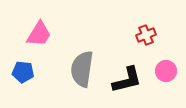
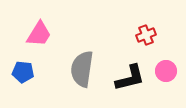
black L-shape: moved 3 px right, 2 px up
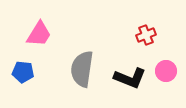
black L-shape: rotated 36 degrees clockwise
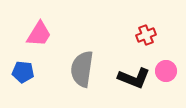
black L-shape: moved 4 px right
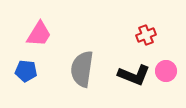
blue pentagon: moved 3 px right, 1 px up
black L-shape: moved 3 px up
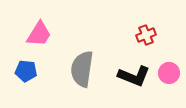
pink circle: moved 3 px right, 2 px down
black L-shape: moved 1 px down
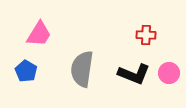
red cross: rotated 24 degrees clockwise
blue pentagon: rotated 25 degrees clockwise
black L-shape: moved 2 px up
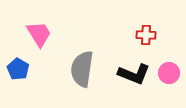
pink trapezoid: rotated 64 degrees counterclockwise
blue pentagon: moved 8 px left, 2 px up
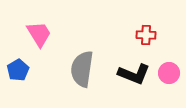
blue pentagon: moved 1 px down; rotated 10 degrees clockwise
